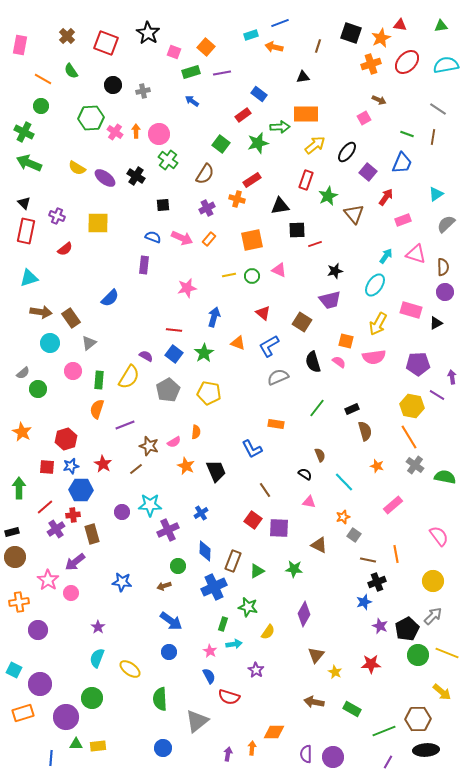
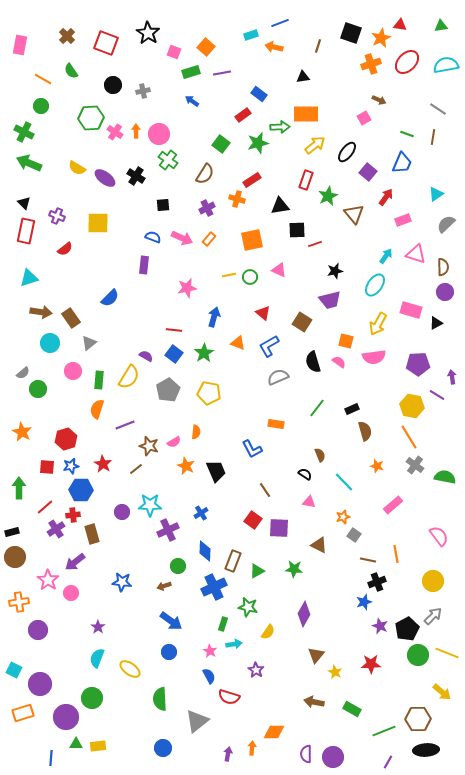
green circle at (252, 276): moved 2 px left, 1 px down
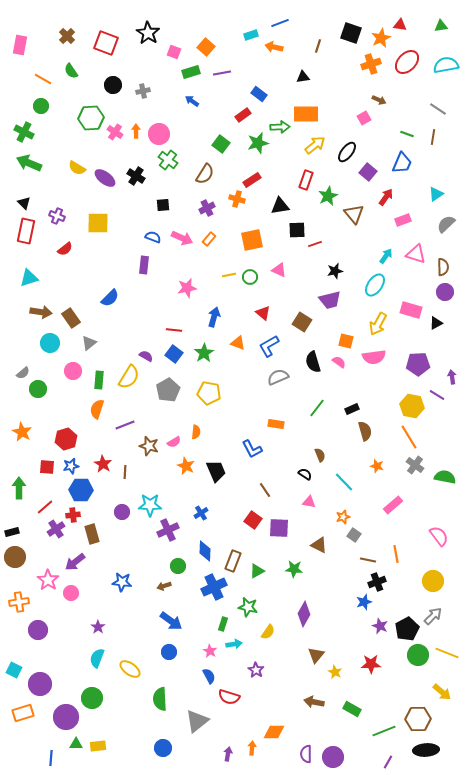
brown line at (136, 469): moved 11 px left, 3 px down; rotated 48 degrees counterclockwise
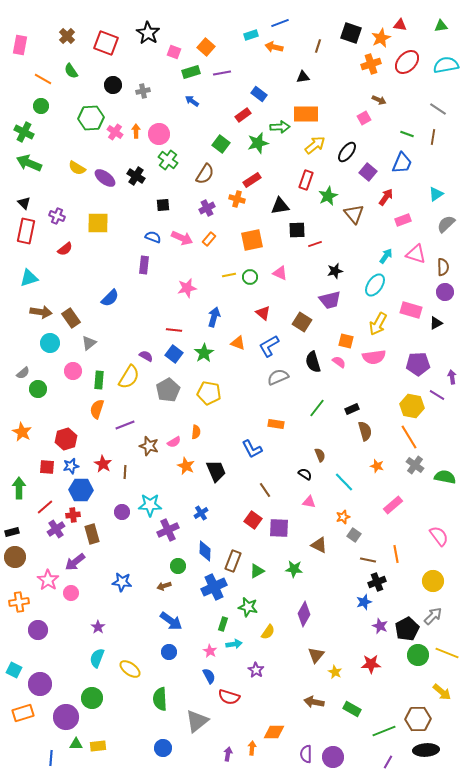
pink triangle at (279, 270): moved 1 px right, 3 px down
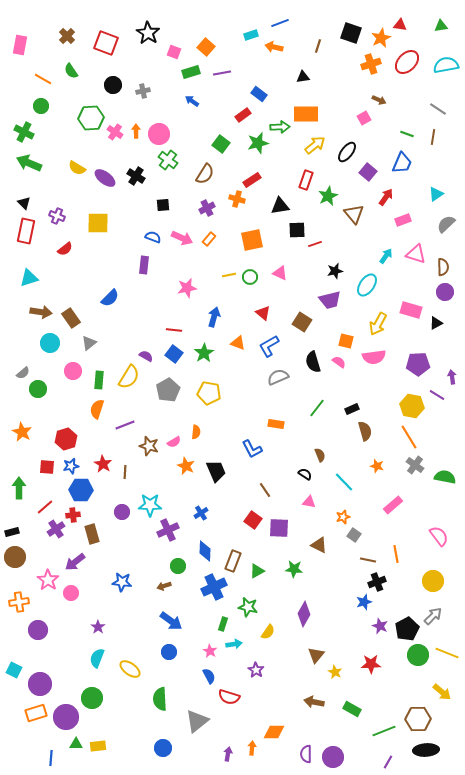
cyan ellipse at (375, 285): moved 8 px left
orange rectangle at (23, 713): moved 13 px right
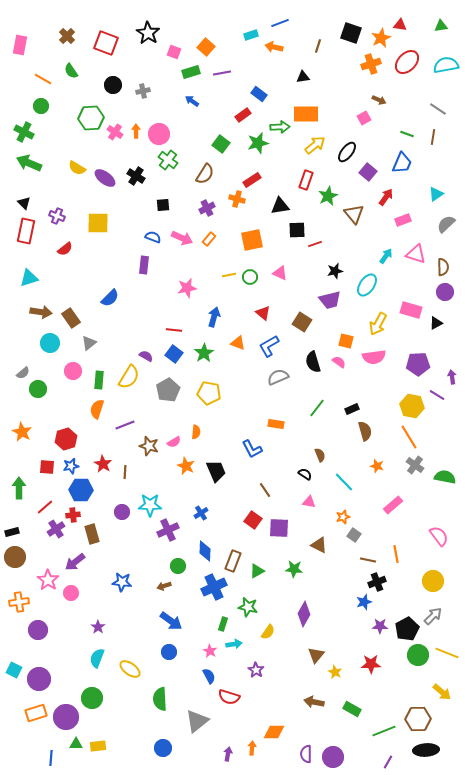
purple star at (380, 626): rotated 21 degrees counterclockwise
purple circle at (40, 684): moved 1 px left, 5 px up
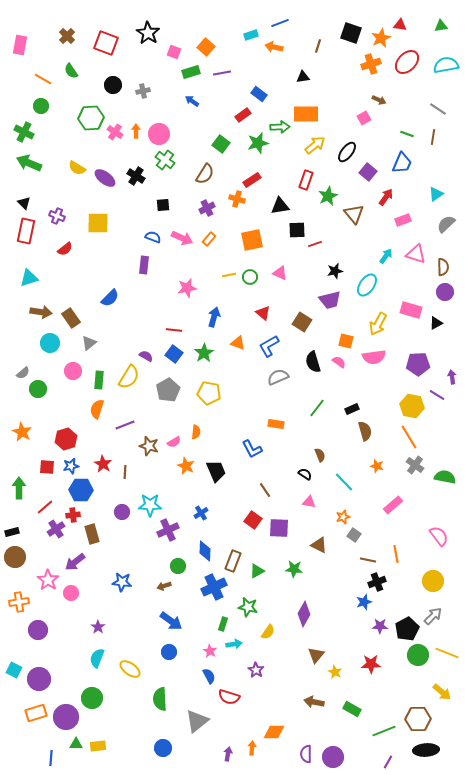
green cross at (168, 160): moved 3 px left
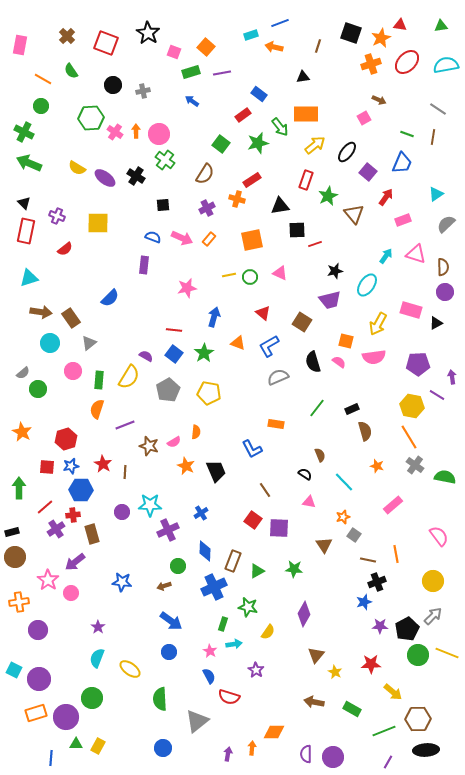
green arrow at (280, 127): rotated 54 degrees clockwise
brown triangle at (319, 545): moved 5 px right; rotated 30 degrees clockwise
yellow arrow at (442, 692): moved 49 px left
yellow rectangle at (98, 746): rotated 56 degrees counterclockwise
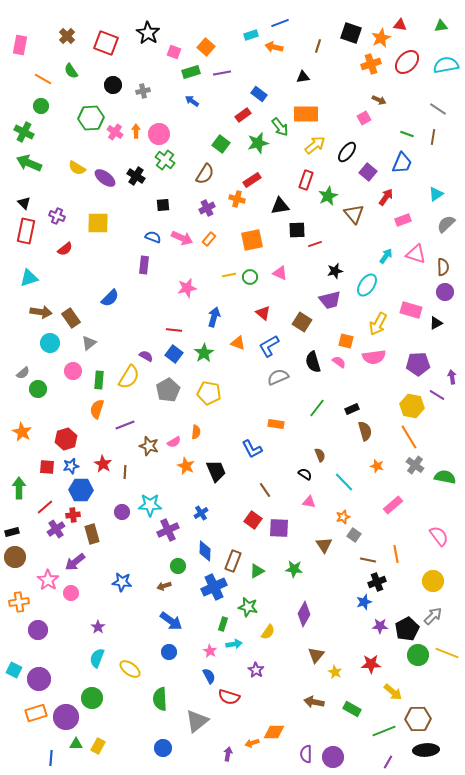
orange arrow at (252, 748): moved 5 px up; rotated 112 degrees counterclockwise
